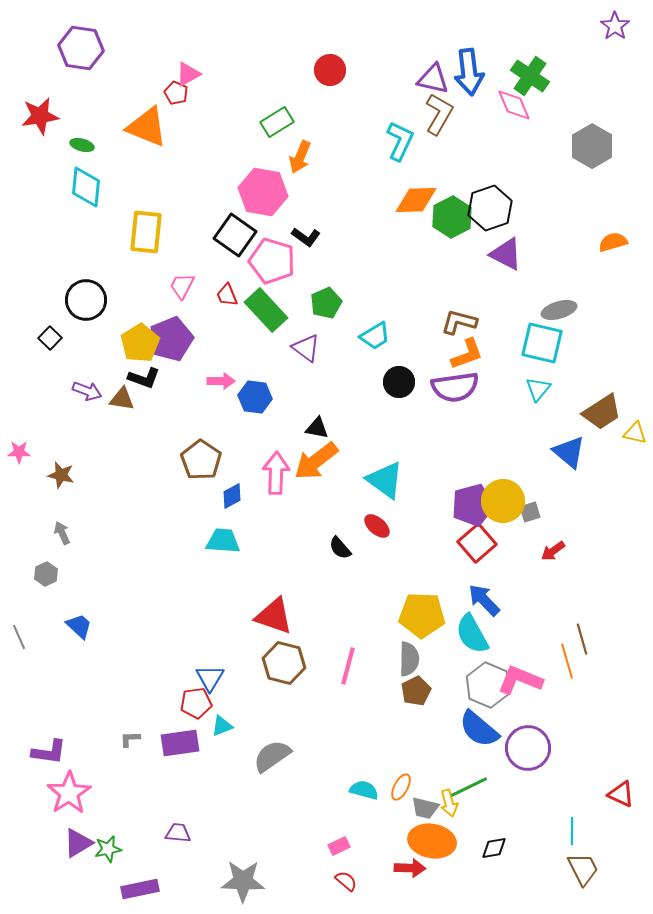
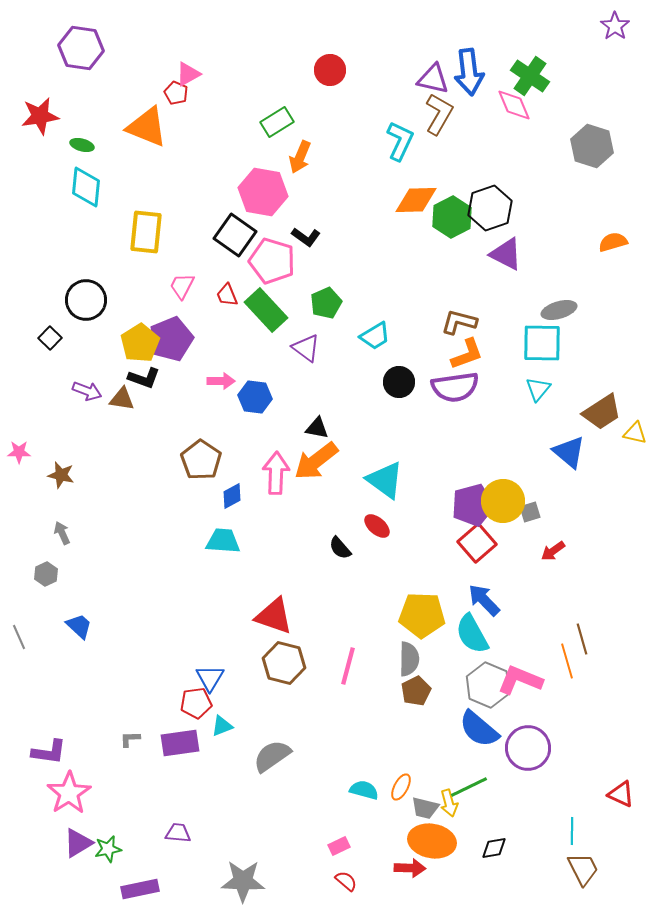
gray hexagon at (592, 146): rotated 12 degrees counterclockwise
cyan square at (542, 343): rotated 12 degrees counterclockwise
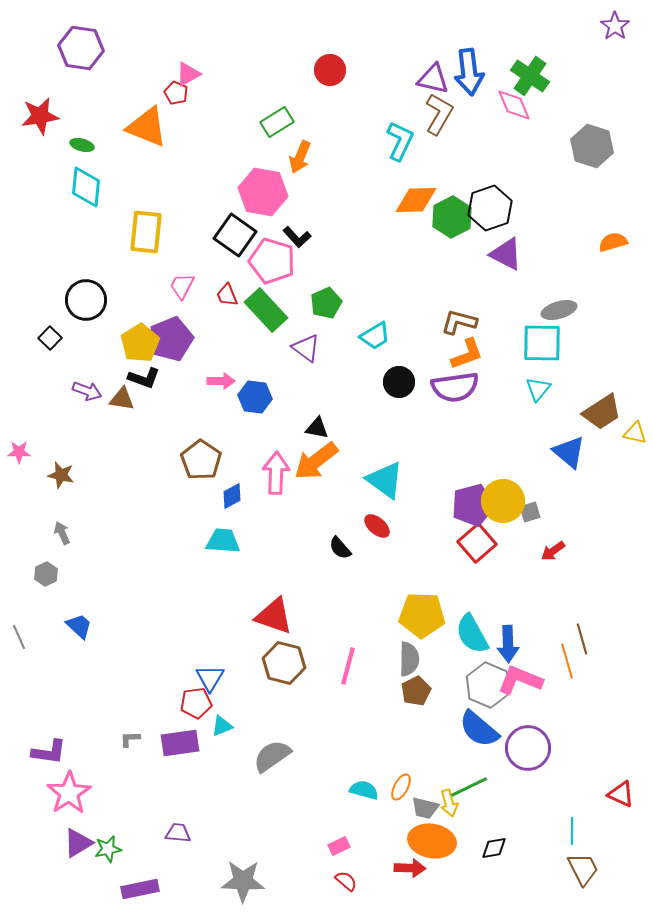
black L-shape at (306, 237): moved 9 px left; rotated 12 degrees clockwise
blue arrow at (484, 600): moved 24 px right, 44 px down; rotated 138 degrees counterclockwise
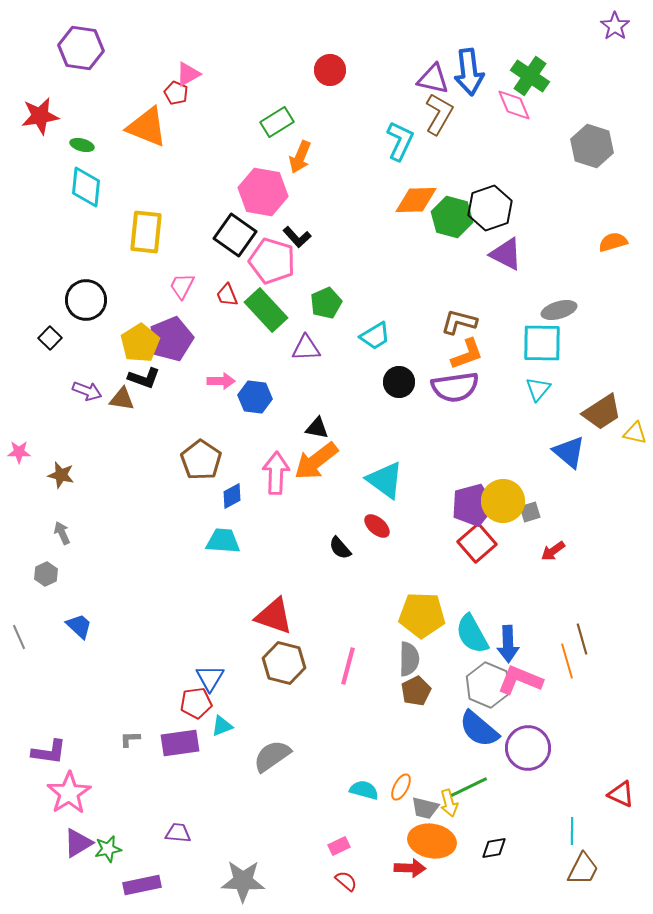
green hexagon at (452, 217): rotated 18 degrees counterclockwise
purple triangle at (306, 348): rotated 40 degrees counterclockwise
brown trapezoid at (583, 869): rotated 54 degrees clockwise
purple rectangle at (140, 889): moved 2 px right, 4 px up
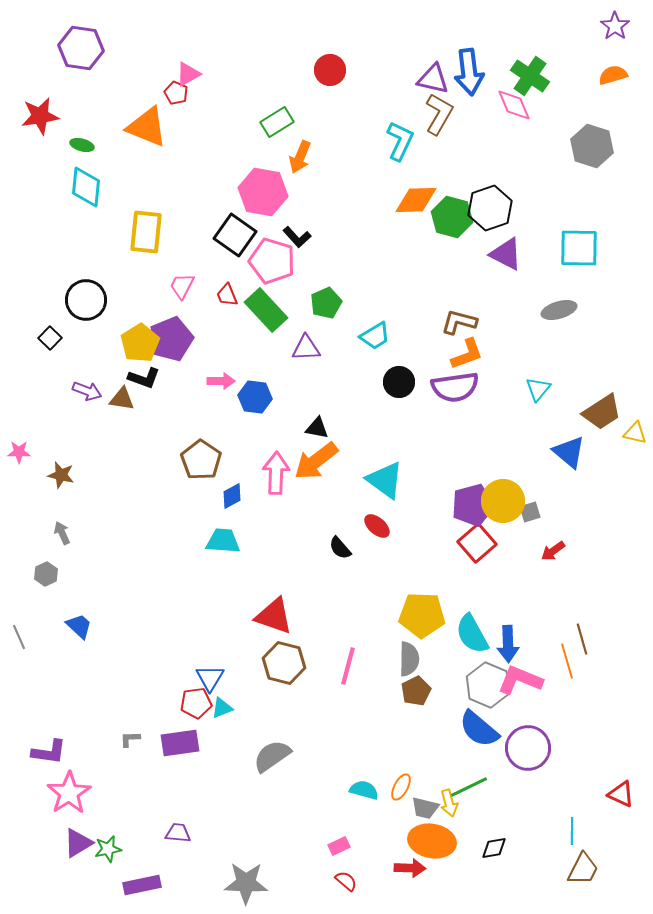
orange semicircle at (613, 242): moved 167 px up
cyan square at (542, 343): moved 37 px right, 95 px up
cyan triangle at (222, 726): moved 18 px up
gray star at (243, 881): moved 3 px right, 2 px down
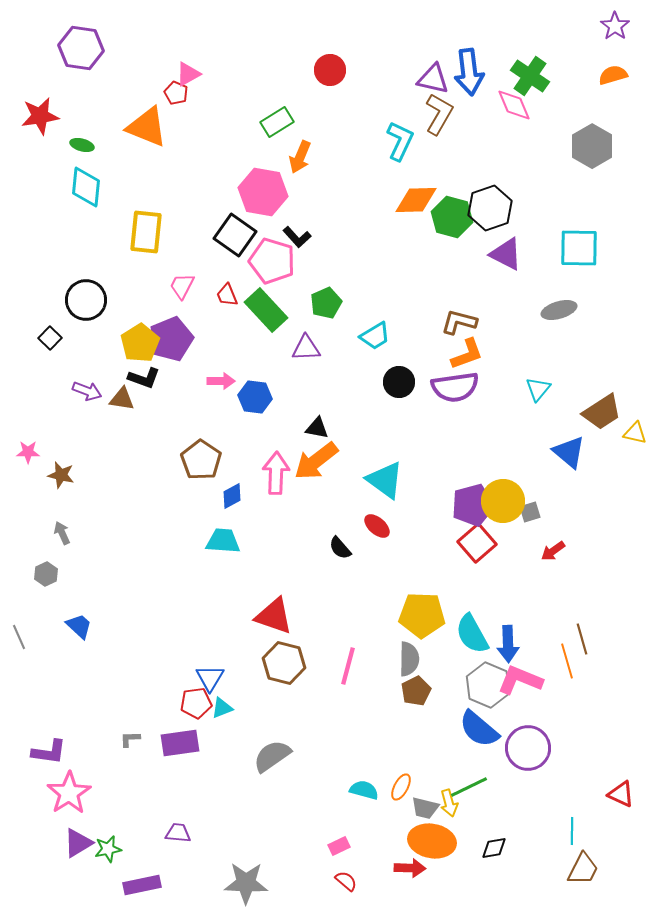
gray hexagon at (592, 146): rotated 12 degrees clockwise
pink star at (19, 452): moved 9 px right
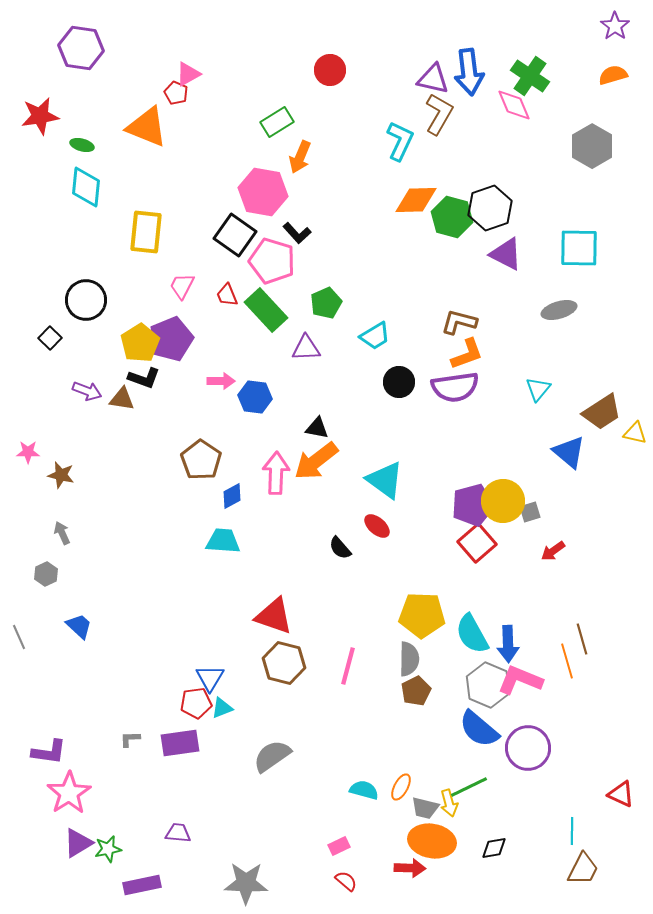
black L-shape at (297, 237): moved 4 px up
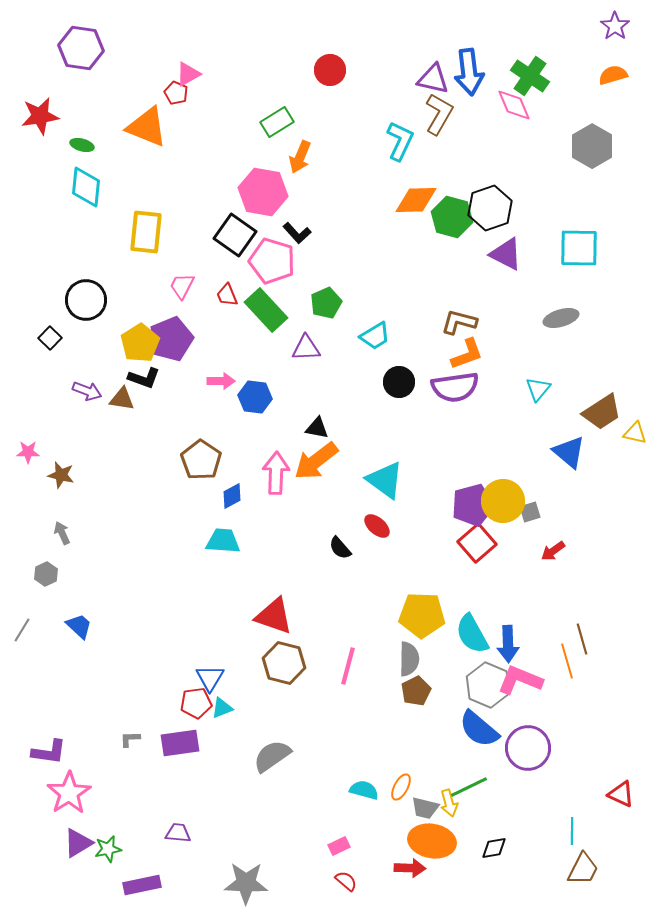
gray ellipse at (559, 310): moved 2 px right, 8 px down
gray line at (19, 637): moved 3 px right, 7 px up; rotated 55 degrees clockwise
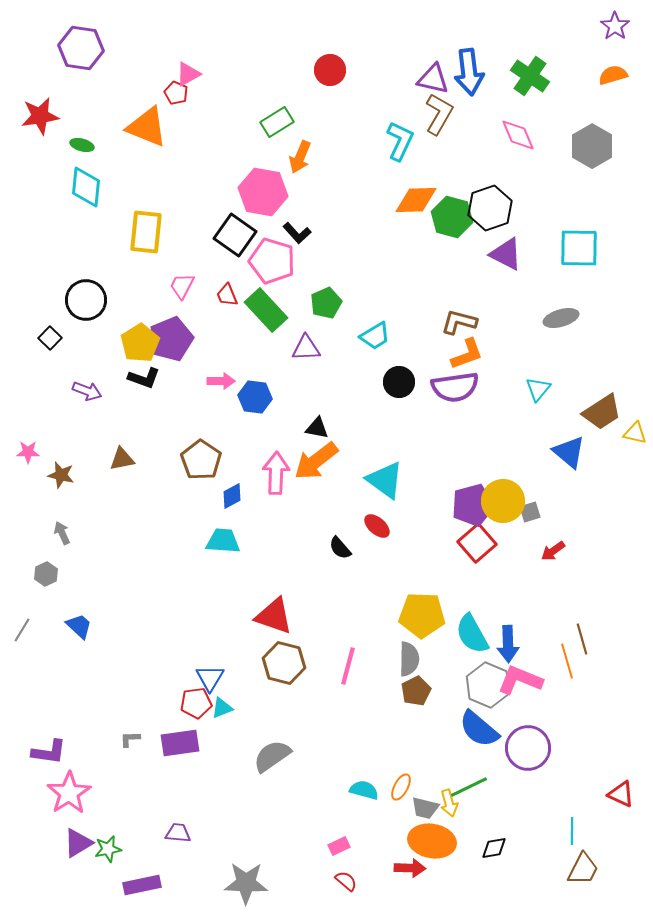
pink diamond at (514, 105): moved 4 px right, 30 px down
brown triangle at (122, 399): moved 60 px down; rotated 20 degrees counterclockwise
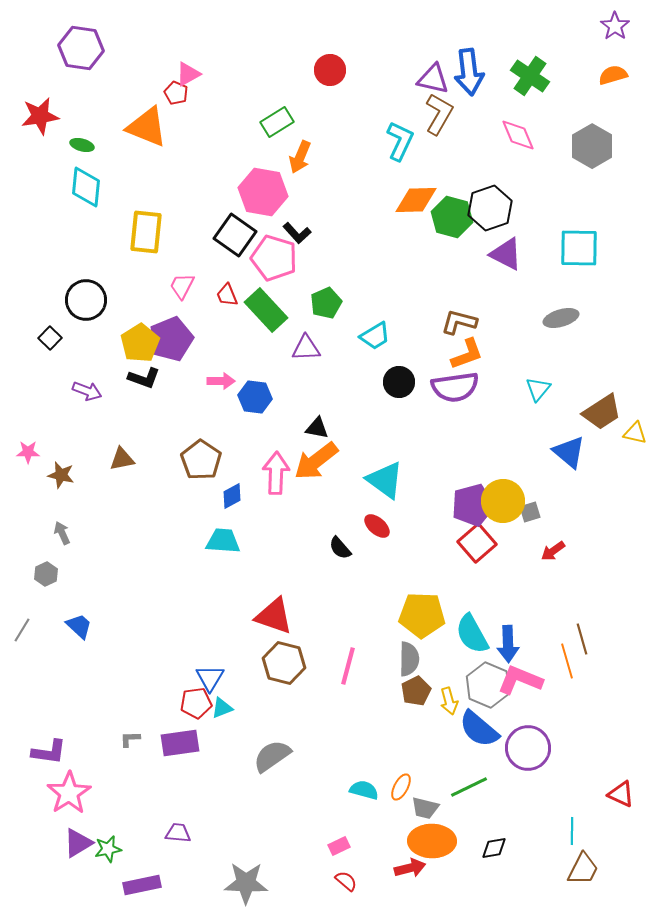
pink pentagon at (272, 261): moved 2 px right, 3 px up
yellow arrow at (449, 803): moved 102 px up
orange ellipse at (432, 841): rotated 9 degrees counterclockwise
red arrow at (410, 868): rotated 16 degrees counterclockwise
